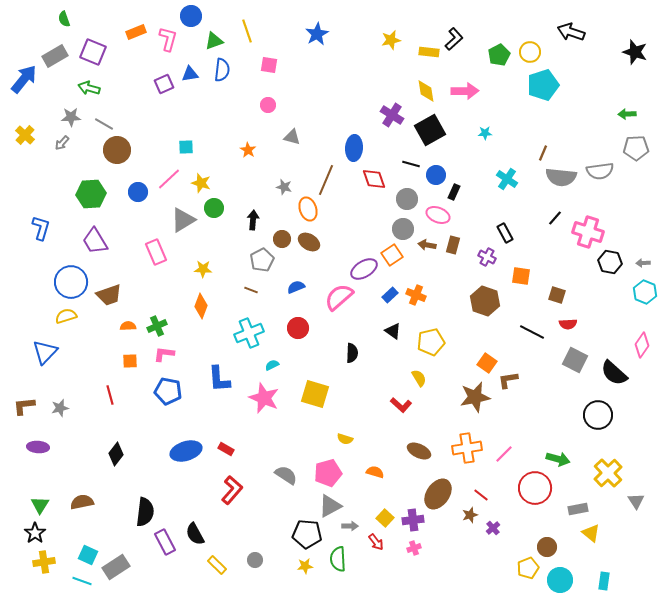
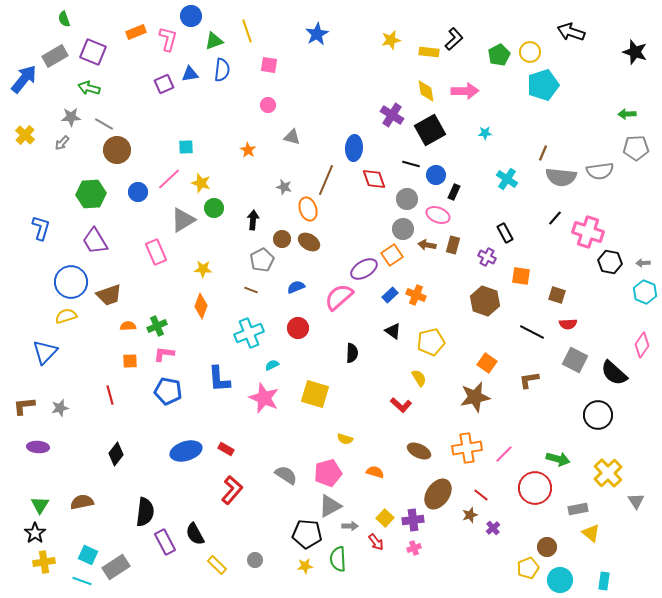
brown L-shape at (508, 380): moved 21 px right
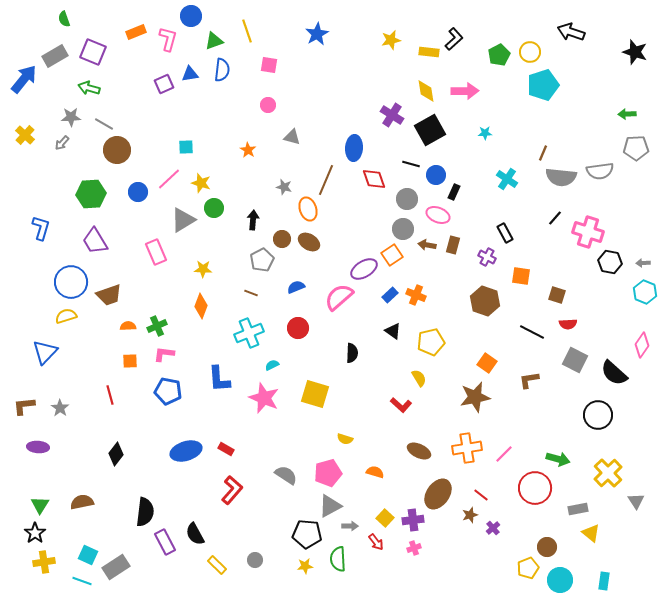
brown line at (251, 290): moved 3 px down
gray star at (60, 408): rotated 24 degrees counterclockwise
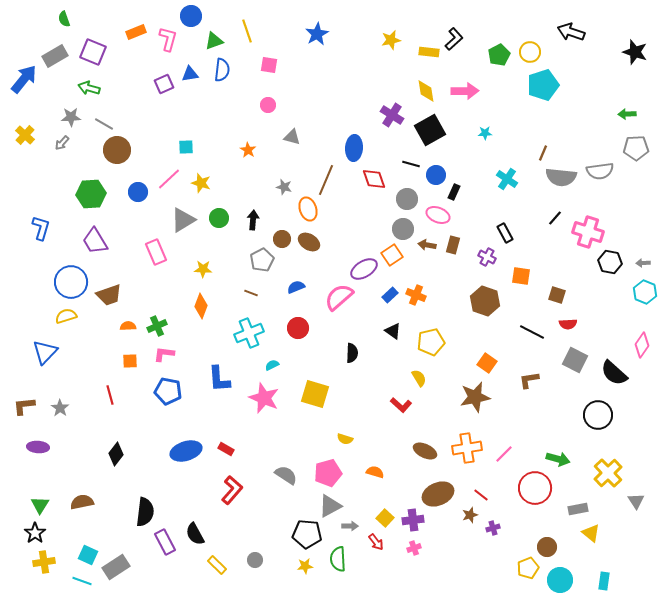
green circle at (214, 208): moved 5 px right, 10 px down
brown ellipse at (419, 451): moved 6 px right
brown ellipse at (438, 494): rotated 32 degrees clockwise
purple cross at (493, 528): rotated 24 degrees clockwise
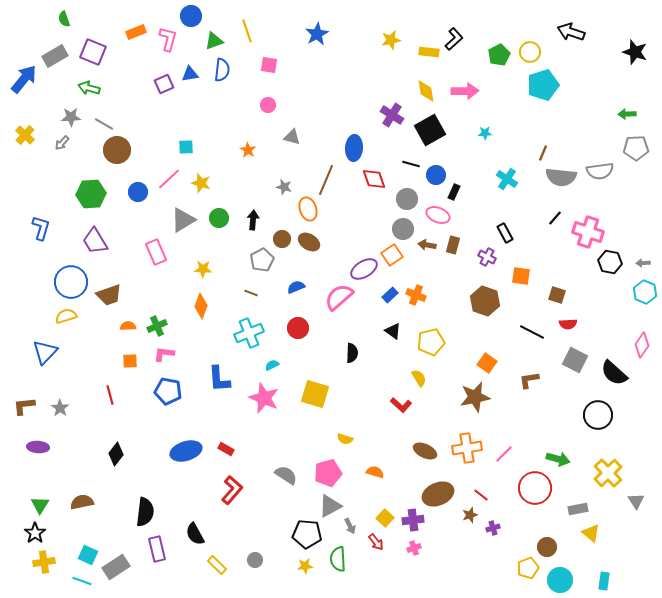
gray arrow at (350, 526): rotated 63 degrees clockwise
purple rectangle at (165, 542): moved 8 px left, 7 px down; rotated 15 degrees clockwise
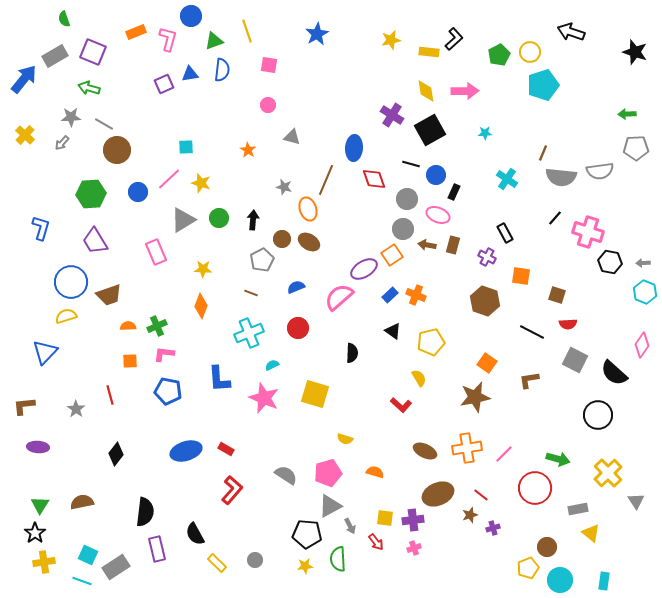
gray star at (60, 408): moved 16 px right, 1 px down
yellow square at (385, 518): rotated 36 degrees counterclockwise
yellow rectangle at (217, 565): moved 2 px up
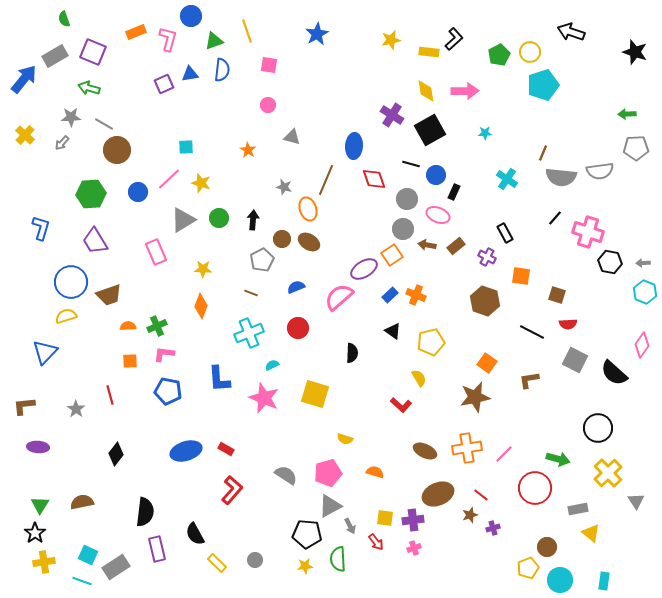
blue ellipse at (354, 148): moved 2 px up
brown rectangle at (453, 245): moved 3 px right, 1 px down; rotated 36 degrees clockwise
black circle at (598, 415): moved 13 px down
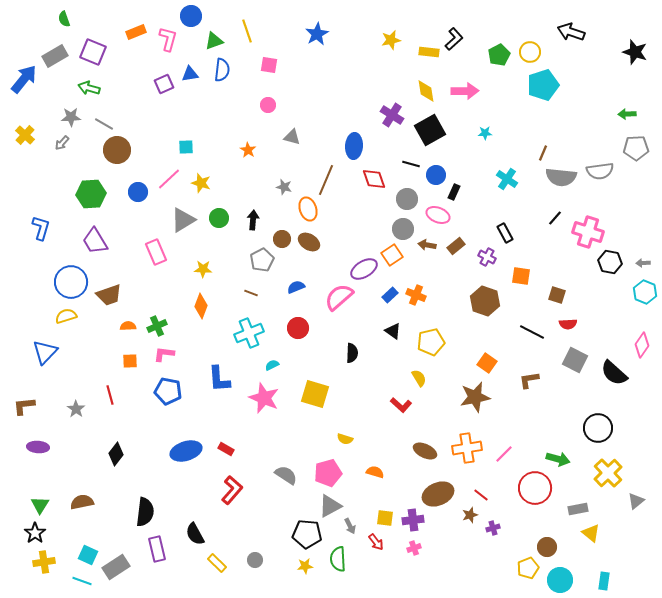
gray triangle at (636, 501): rotated 24 degrees clockwise
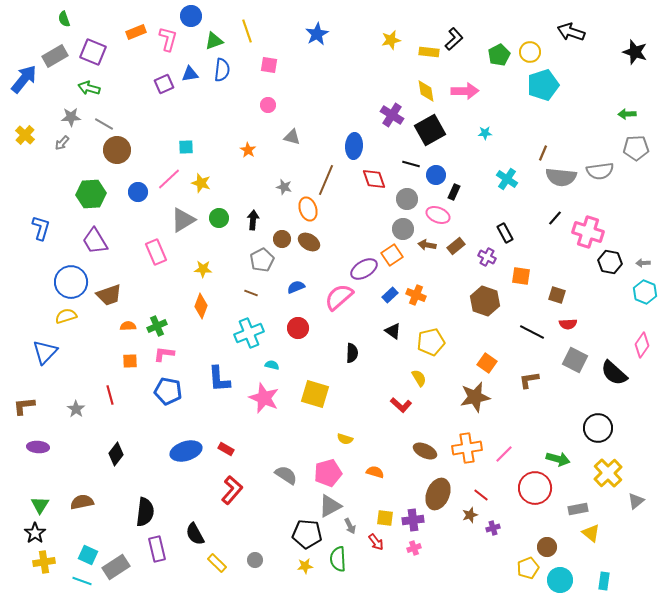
cyan semicircle at (272, 365): rotated 40 degrees clockwise
brown ellipse at (438, 494): rotated 44 degrees counterclockwise
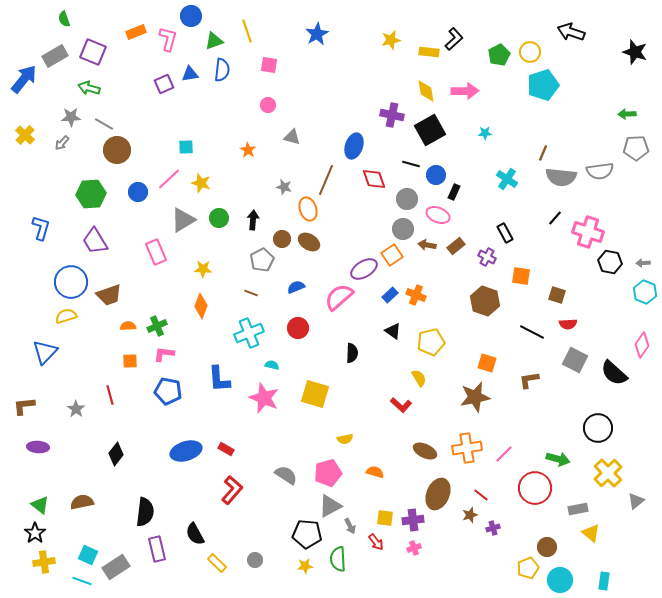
purple cross at (392, 115): rotated 20 degrees counterclockwise
blue ellipse at (354, 146): rotated 15 degrees clockwise
orange square at (487, 363): rotated 18 degrees counterclockwise
yellow semicircle at (345, 439): rotated 28 degrees counterclockwise
green triangle at (40, 505): rotated 24 degrees counterclockwise
